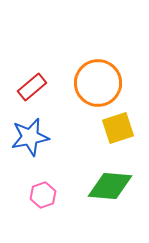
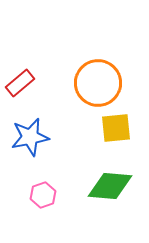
red rectangle: moved 12 px left, 4 px up
yellow square: moved 2 px left; rotated 12 degrees clockwise
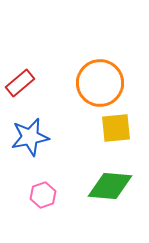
orange circle: moved 2 px right
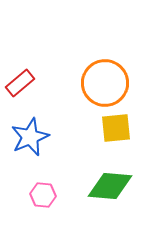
orange circle: moved 5 px right
blue star: rotated 12 degrees counterclockwise
pink hexagon: rotated 25 degrees clockwise
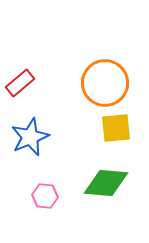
green diamond: moved 4 px left, 3 px up
pink hexagon: moved 2 px right, 1 px down
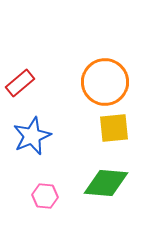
orange circle: moved 1 px up
yellow square: moved 2 px left
blue star: moved 2 px right, 1 px up
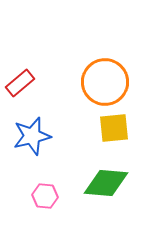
blue star: rotated 9 degrees clockwise
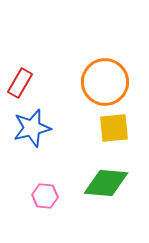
red rectangle: rotated 20 degrees counterclockwise
blue star: moved 8 px up
